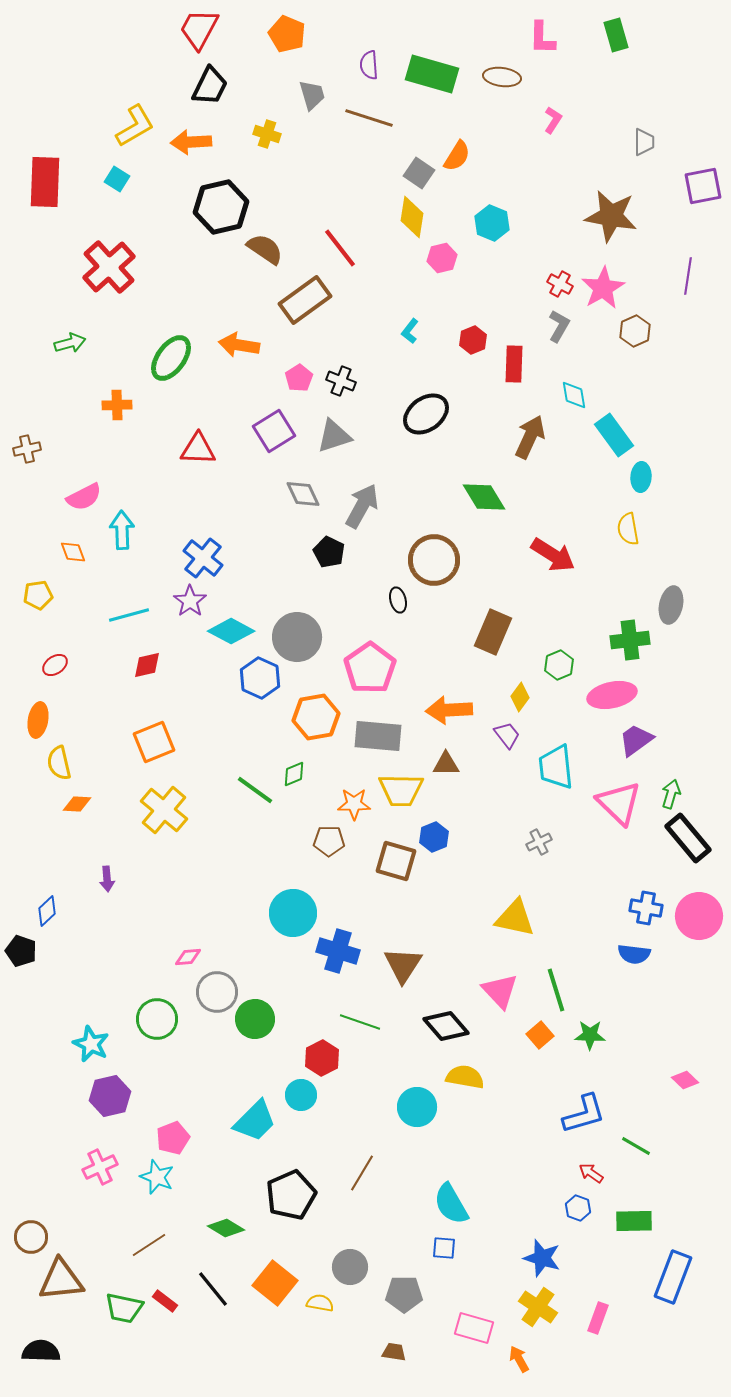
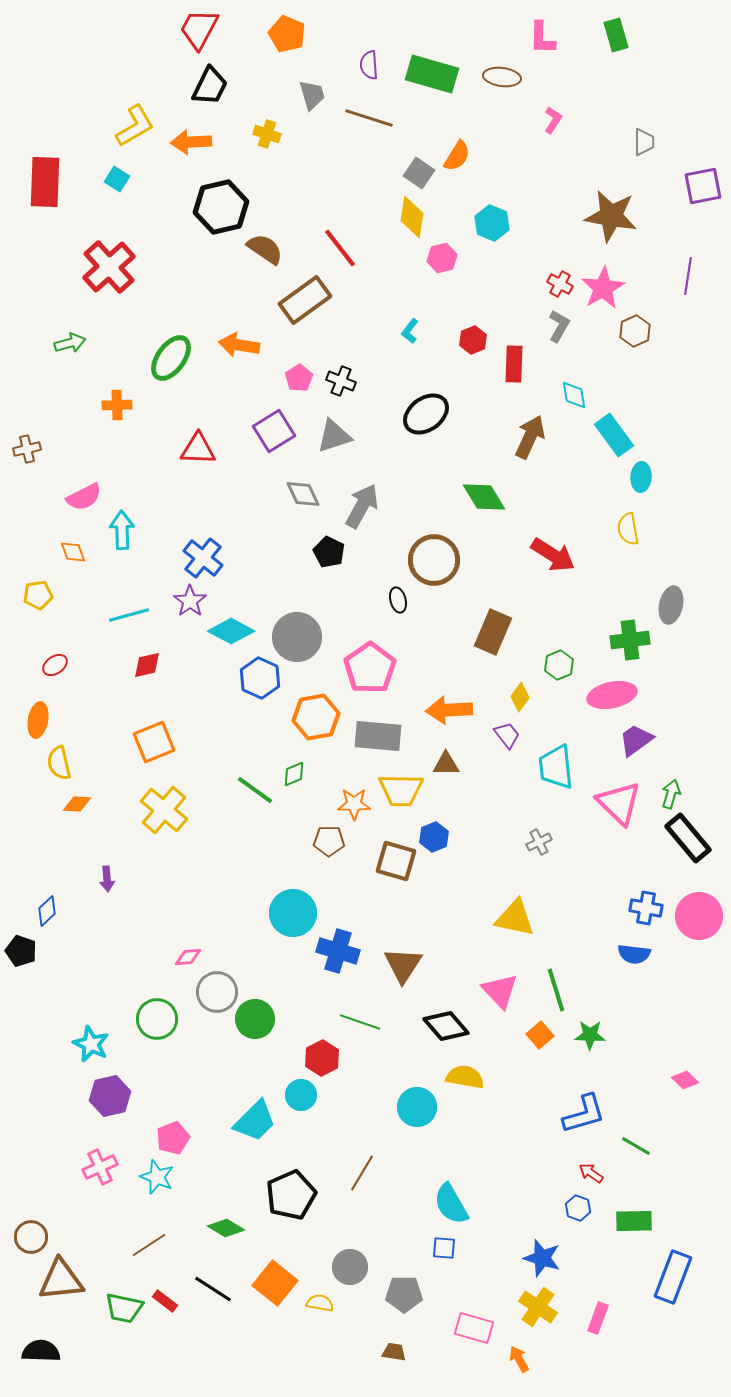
black line at (213, 1289): rotated 18 degrees counterclockwise
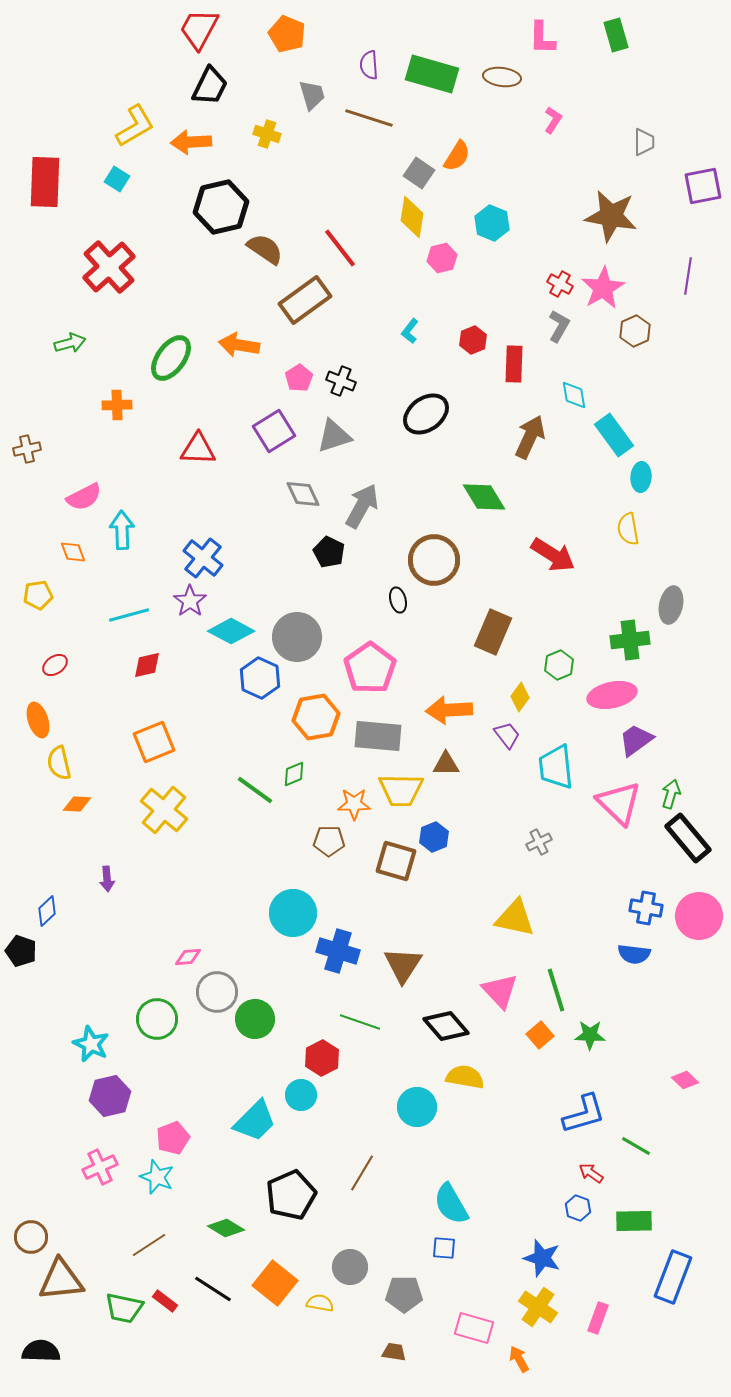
orange ellipse at (38, 720): rotated 28 degrees counterclockwise
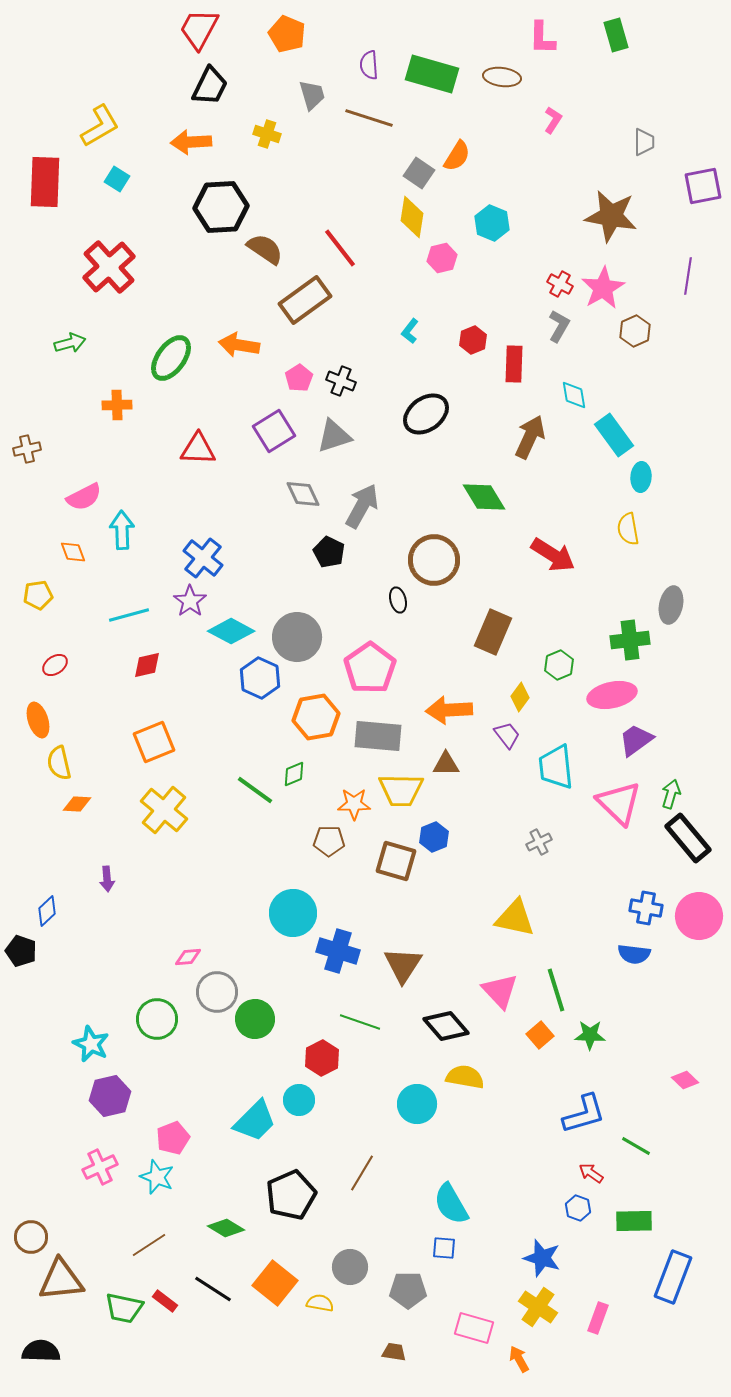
yellow L-shape at (135, 126): moved 35 px left
black hexagon at (221, 207): rotated 10 degrees clockwise
cyan circle at (301, 1095): moved 2 px left, 5 px down
cyan circle at (417, 1107): moved 3 px up
gray pentagon at (404, 1294): moved 4 px right, 4 px up
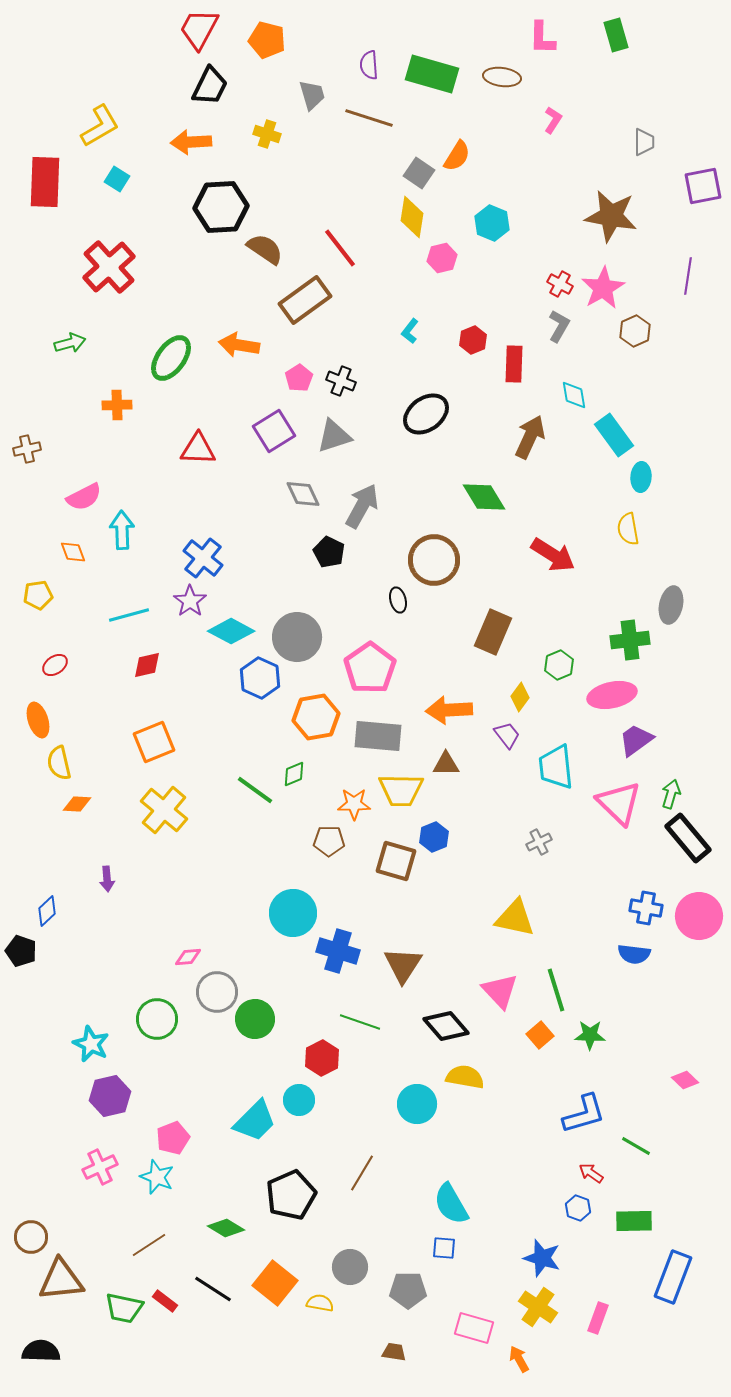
orange pentagon at (287, 34): moved 20 px left, 6 px down; rotated 9 degrees counterclockwise
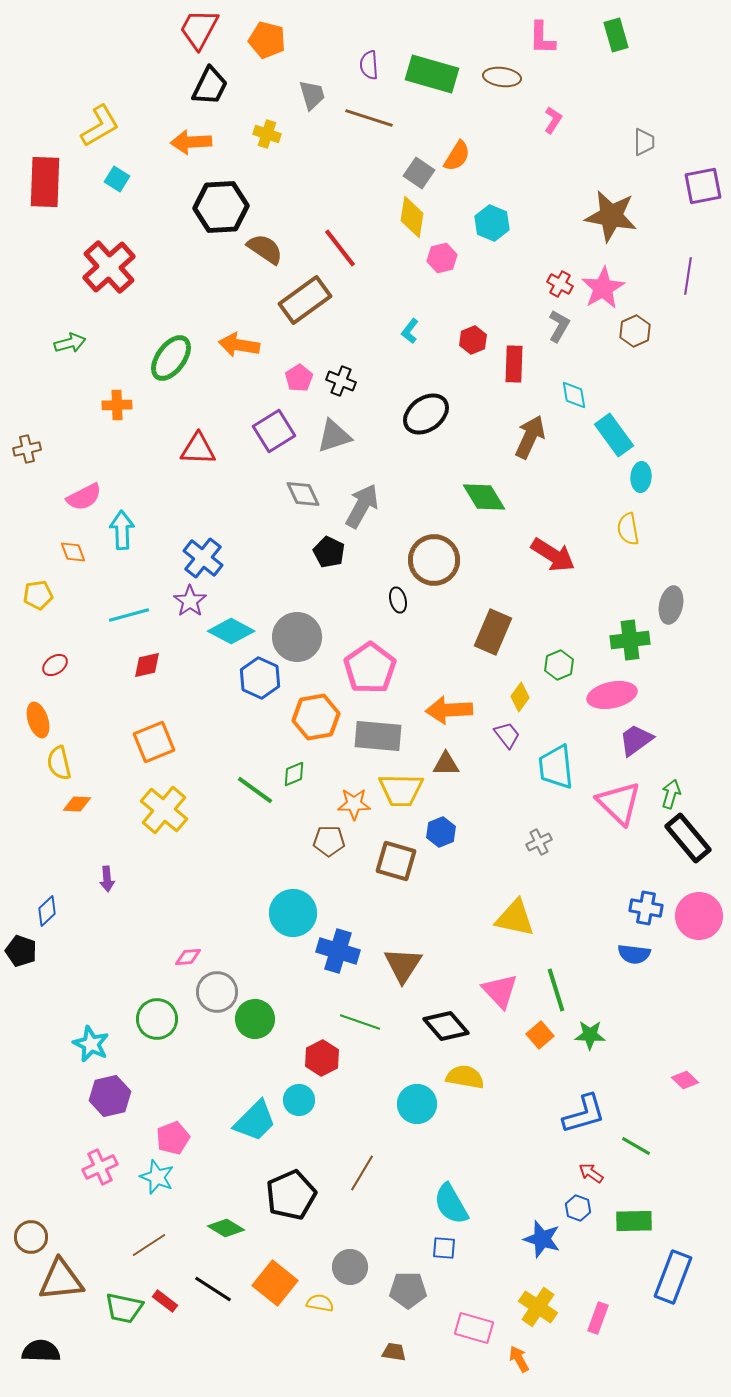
blue hexagon at (434, 837): moved 7 px right, 5 px up
blue star at (542, 1258): moved 19 px up
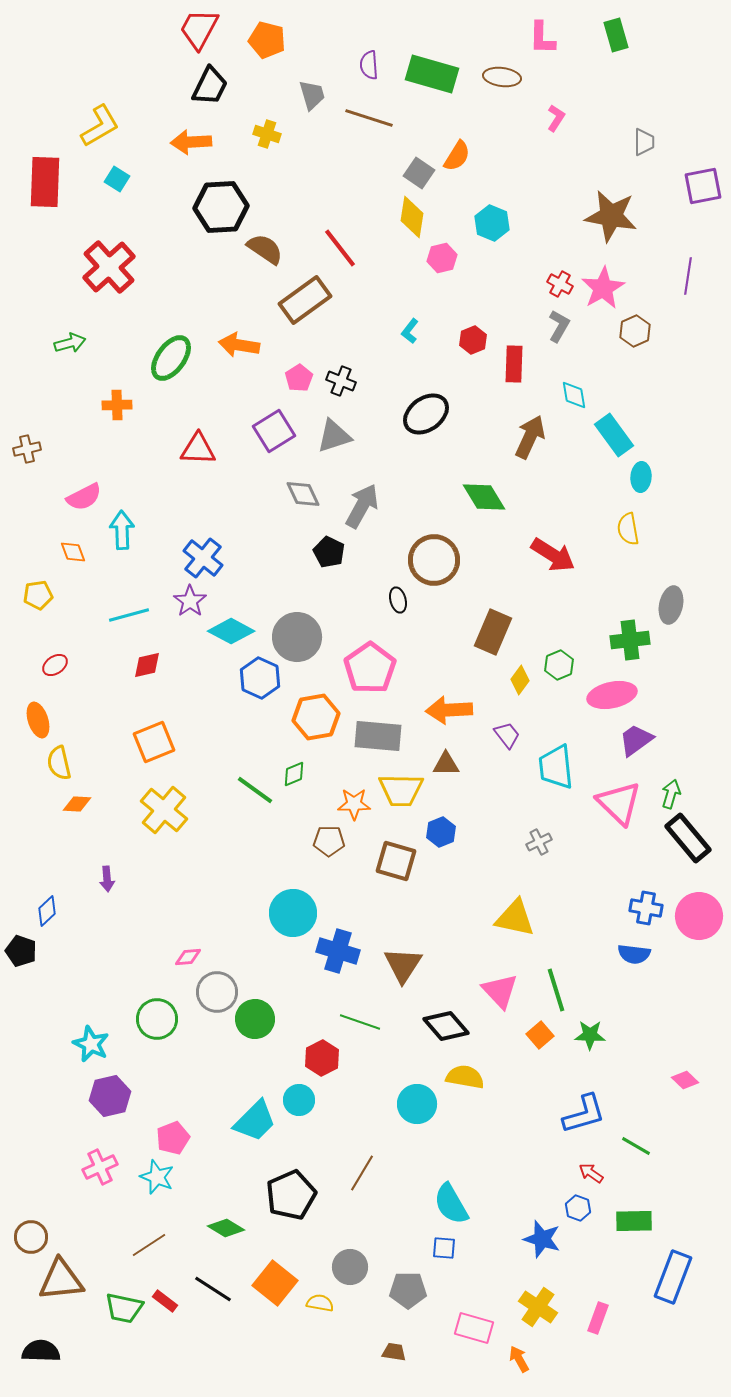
pink L-shape at (553, 120): moved 3 px right, 2 px up
yellow diamond at (520, 697): moved 17 px up
